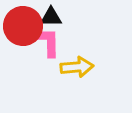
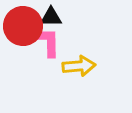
yellow arrow: moved 2 px right, 1 px up
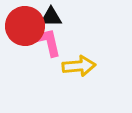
red circle: moved 2 px right
pink L-shape: rotated 12 degrees counterclockwise
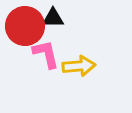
black triangle: moved 2 px right, 1 px down
pink L-shape: moved 2 px left, 12 px down
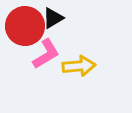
black triangle: rotated 30 degrees counterclockwise
pink L-shape: rotated 72 degrees clockwise
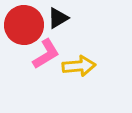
black triangle: moved 5 px right
red circle: moved 1 px left, 1 px up
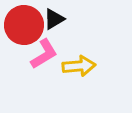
black triangle: moved 4 px left, 1 px down
pink L-shape: moved 2 px left
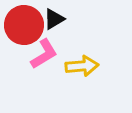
yellow arrow: moved 3 px right
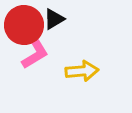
pink L-shape: moved 9 px left
yellow arrow: moved 5 px down
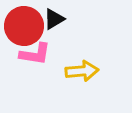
red circle: moved 1 px down
pink L-shape: rotated 40 degrees clockwise
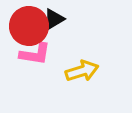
red circle: moved 5 px right
yellow arrow: rotated 12 degrees counterclockwise
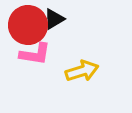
red circle: moved 1 px left, 1 px up
